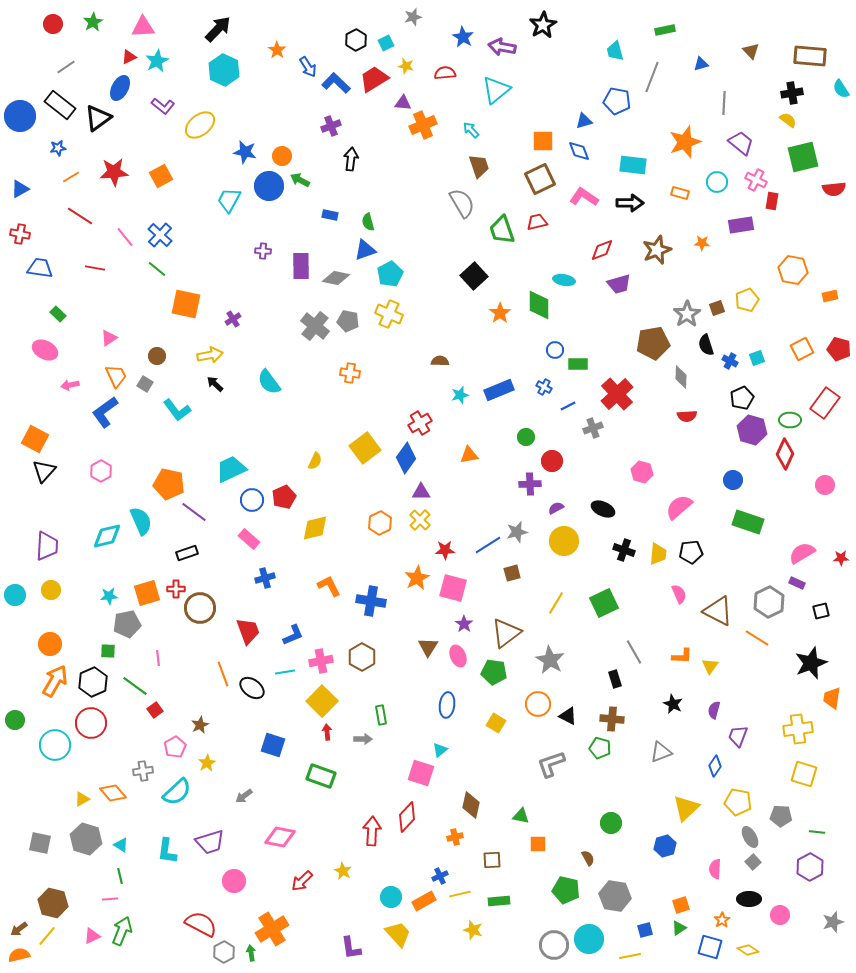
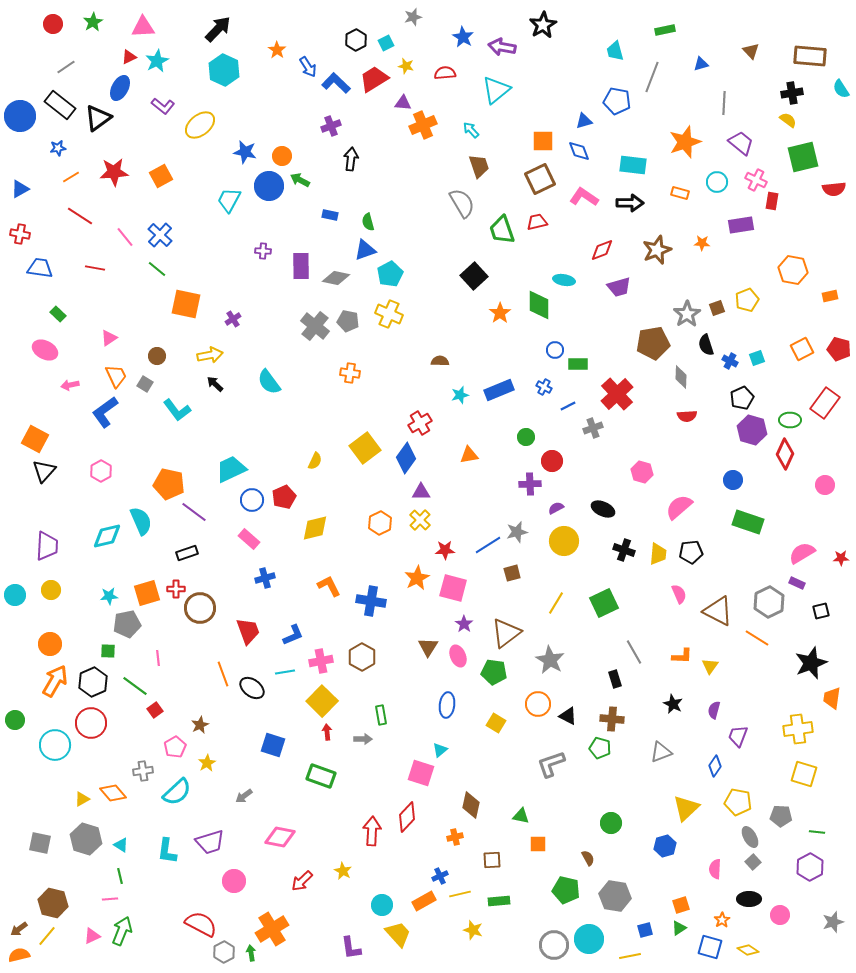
purple trapezoid at (619, 284): moved 3 px down
cyan circle at (391, 897): moved 9 px left, 8 px down
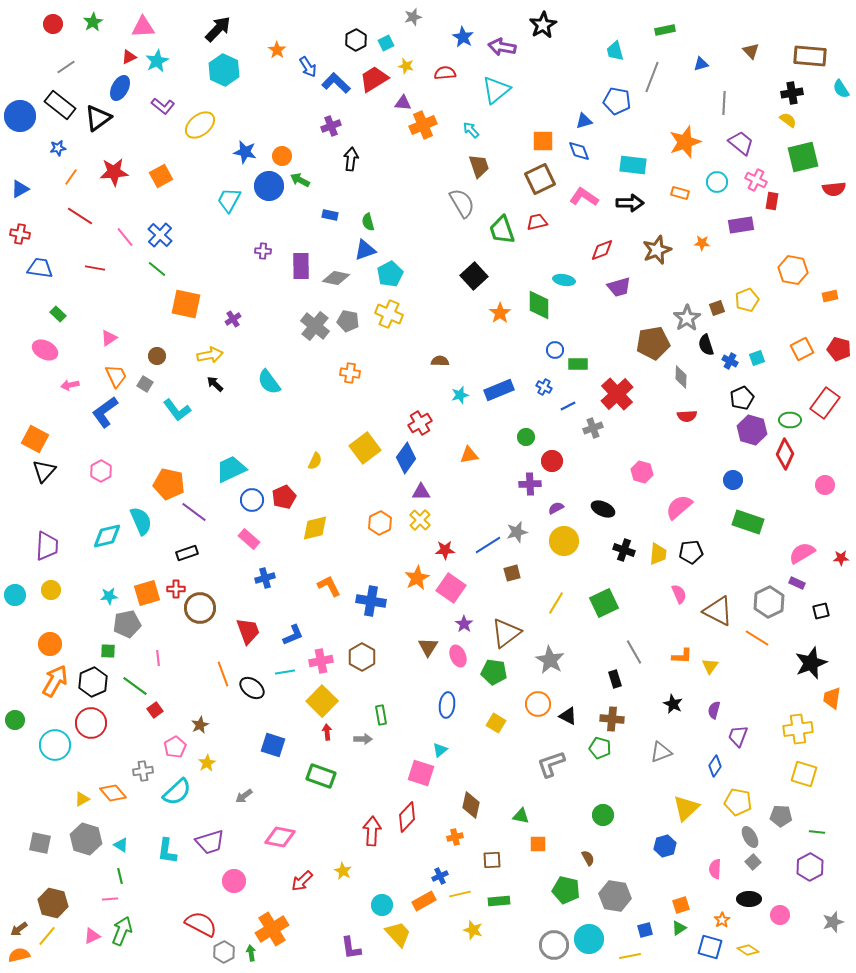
orange line at (71, 177): rotated 24 degrees counterclockwise
gray star at (687, 314): moved 4 px down
pink square at (453, 588): moved 2 px left; rotated 20 degrees clockwise
green circle at (611, 823): moved 8 px left, 8 px up
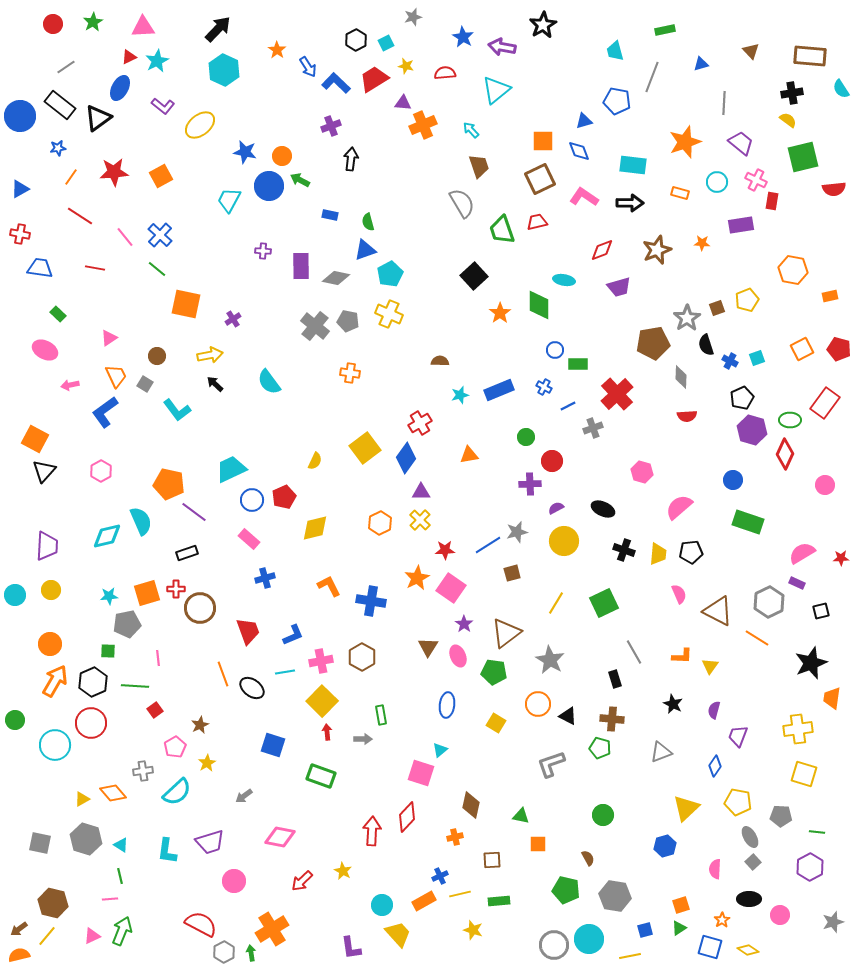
green line at (135, 686): rotated 32 degrees counterclockwise
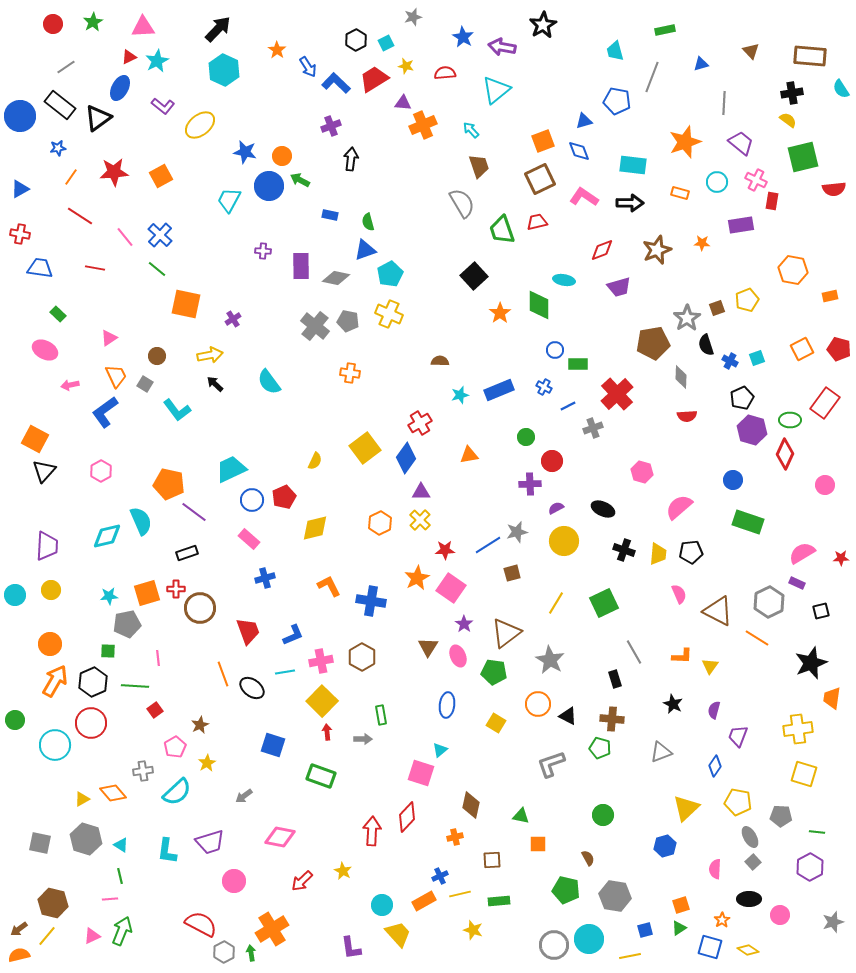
orange square at (543, 141): rotated 20 degrees counterclockwise
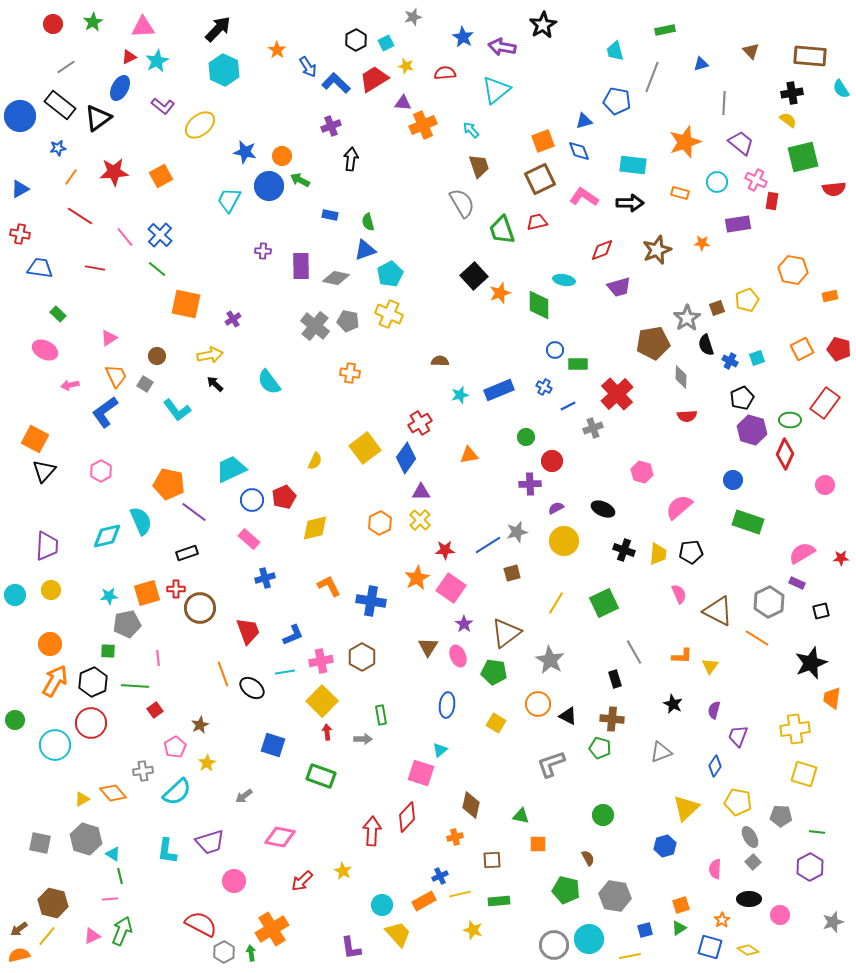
purple rectangle at (741, 225): moved 3 px left, 1 px up
orange star at (500, 313): moved 20 px up; rotated 15 degrees clockwise
yellow cross at (798, 729): moved 3 px left
cyan triangle at (121, 845): moved 8 px left, 9 px down
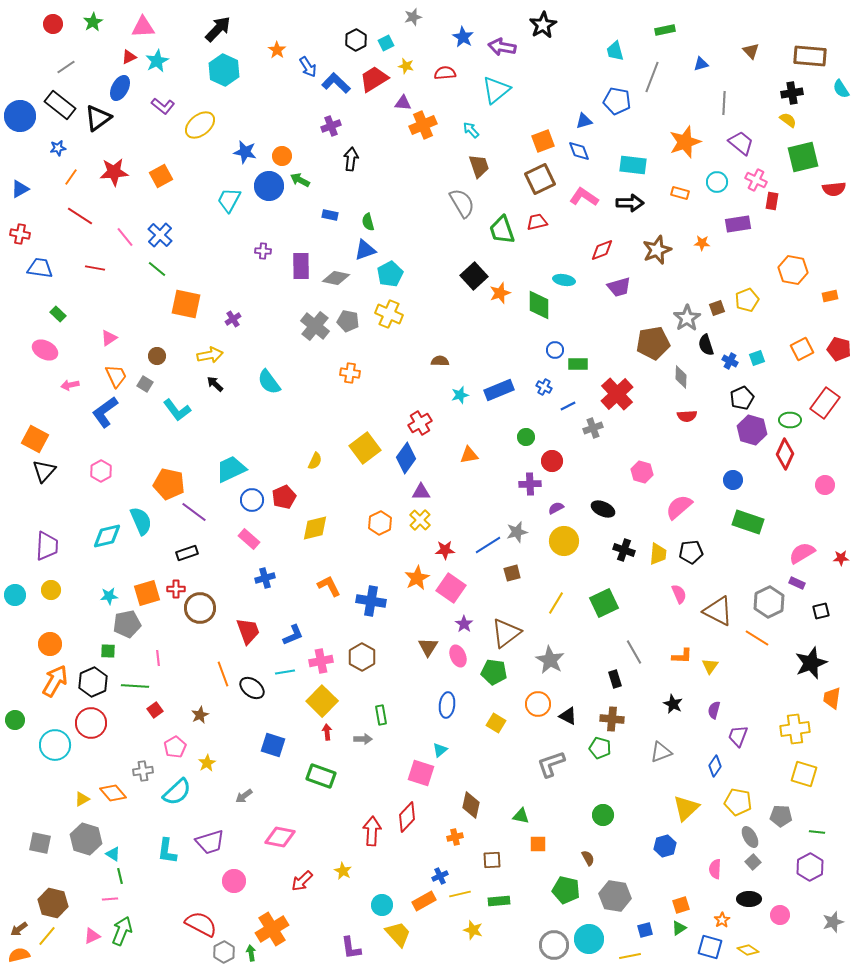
brown star at (200, 725): moved 10 px up
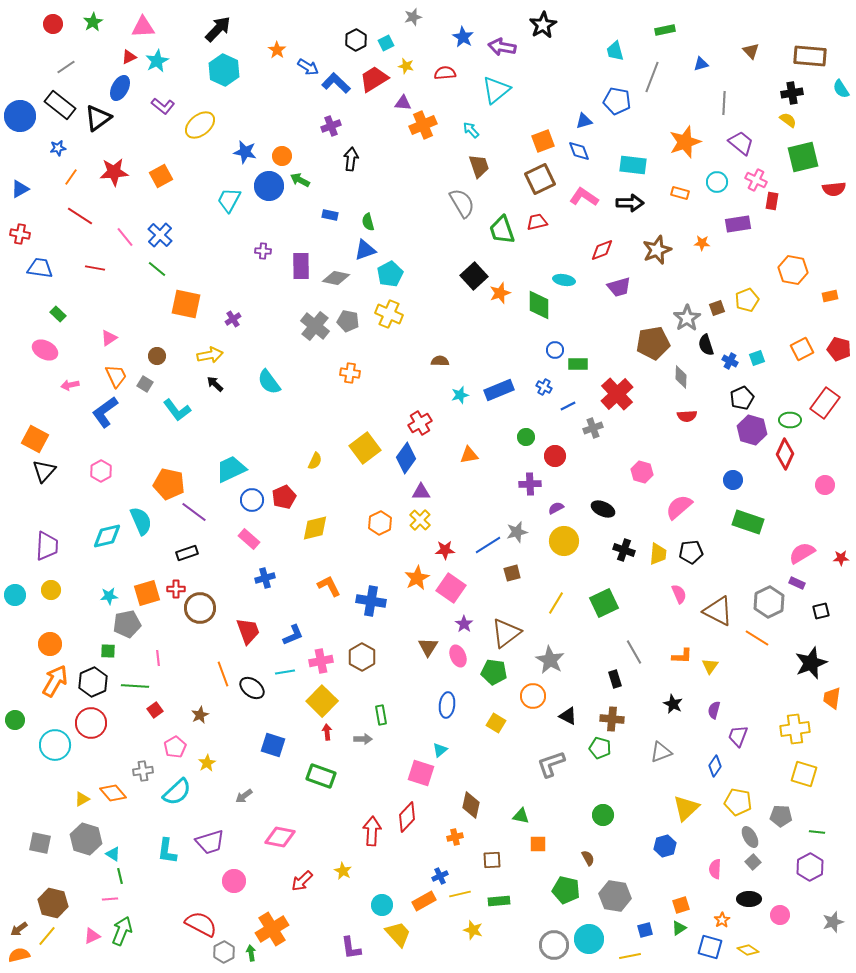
blue arrow at (308, 67): rotated 25 degrees counterclockwise
red circle at (552, 461): moved 3 px right, 5 px up
orange circle at (538, 704): moved 5 px left, 8 px up
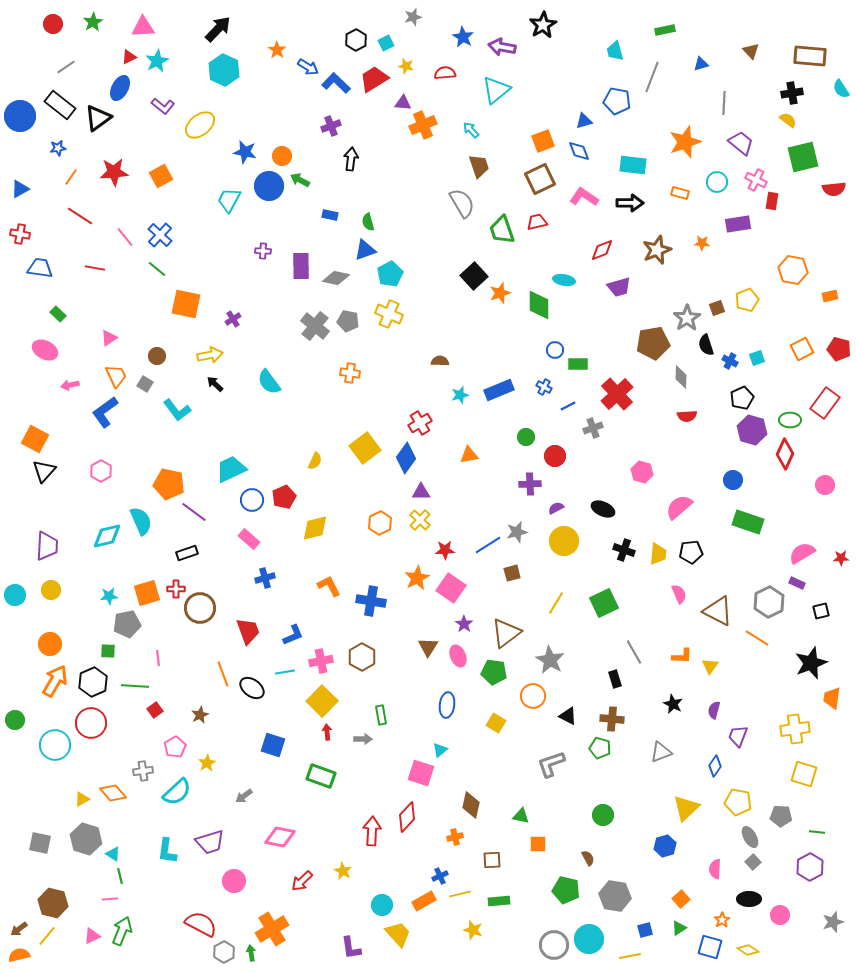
orange square at (681, 905): moved 6 px up; rotated 24 degrees counterclockwise
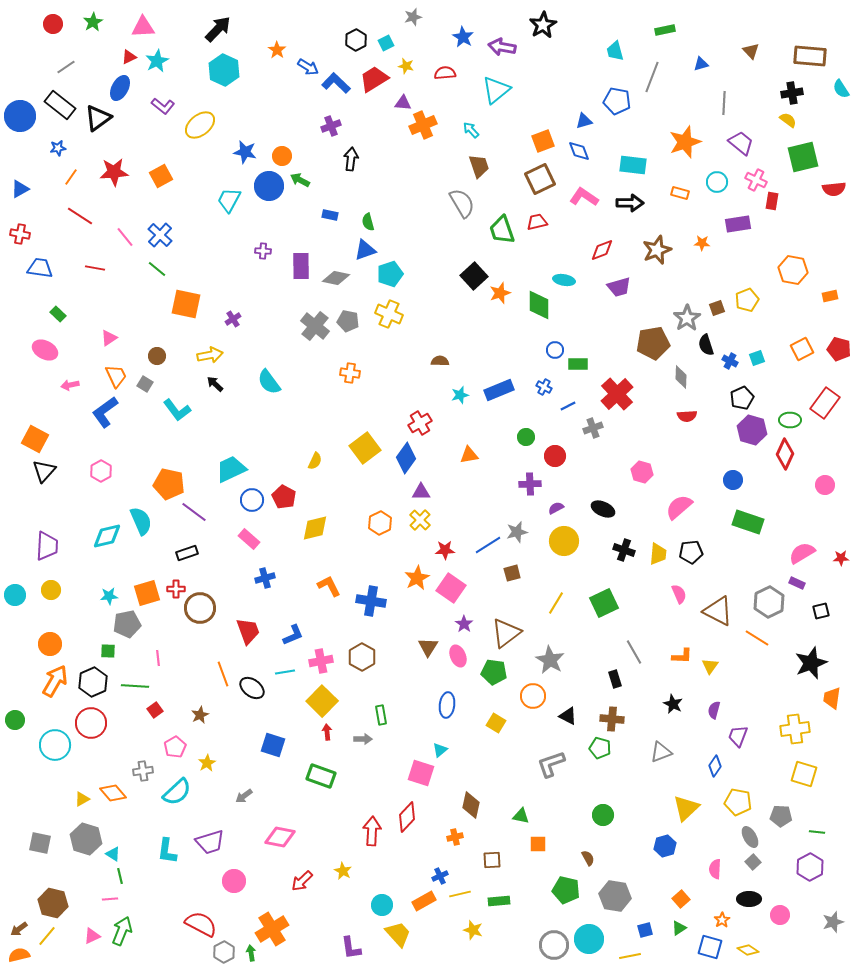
cyan pentagon at (390, 274): rotated 10 degrees clockwise
red pentagon at (284, 497): rotated 20 degrees counterclockwise
